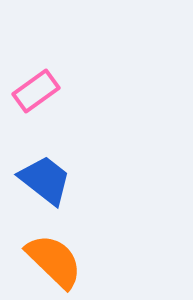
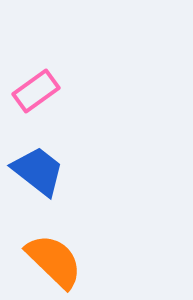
blue trapezoid: moved 7 px left, 9 px up
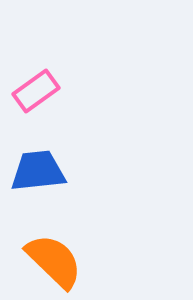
blue trapezoid: rotated 44 degrees counterclockwise
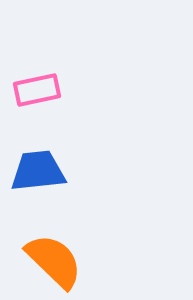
pink rectangle: moved 1 px right, 1 px up; rotated 24 degrees clockwise
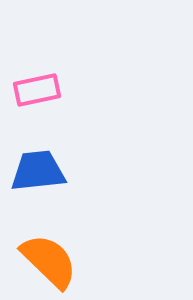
orange semicircle: moved 5 px left
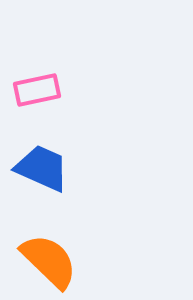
blue trapezoid: moved 4 px right, 3 px up; rotated 30 degrees clockwise
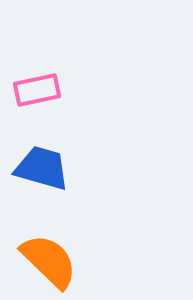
blue trapezoid: rotated 8 degrees counterclockwise
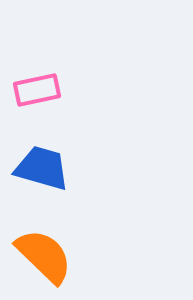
orange semicircle: moved 5 px left, 5 px up
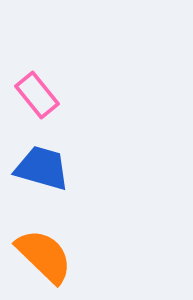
pink rectangle: moved 5 px down; rotated 63 degrees clockwise
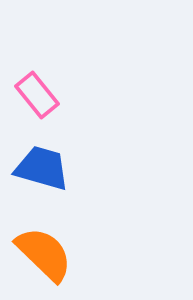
orange semicircle: moved 2 px up
